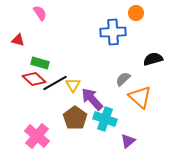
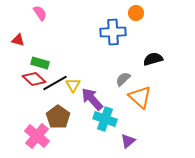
brown pentagon: moved 17 px left, 1 px up
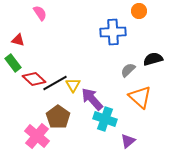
orange circle: moved 3 px right, 2 px up
green rectangle: moved 27 px left; rotated 36 degrees clockwise
gray semicircle: moved 5 px right, 9 px up
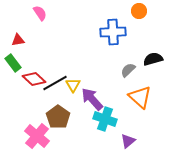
red triangle: rotated 24 degrees counterclockwise
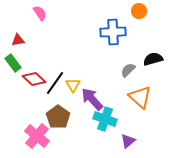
black line: rotated 25 degrees counterclockwise
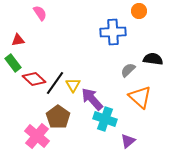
black semicircle: rotated 24 degrees clockwise
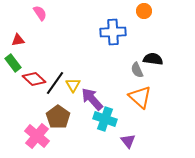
orange circle: moved 5 px right
gray semicircle: moved 9 px right; rotated 70 degrees counterclockwise
purple triangle: rotated 28 degrees counterclockwise
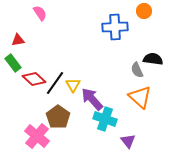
blue cross: moved 2 px right, 5 px up
